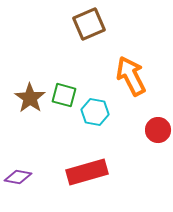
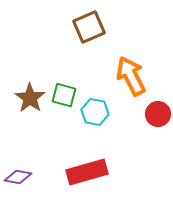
brown square: moved 3 px down
red circle: moved 16 px up
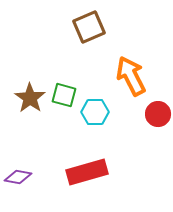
cyan hexagon: rotated 12 degrees counterclockwise
